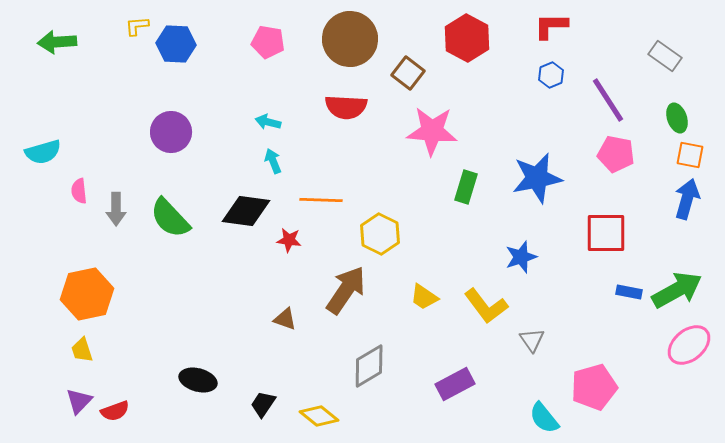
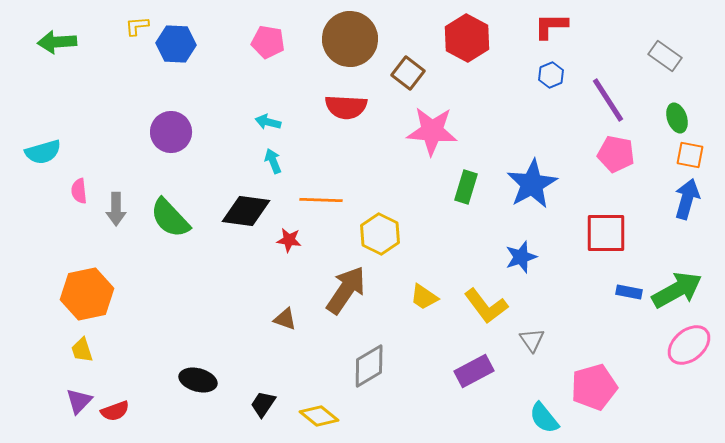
blue star at (537, 178): moved 5 px left, 6 px down; rotated 18 degrees counterclockwise
purple rectangle at (455, 384): moved 19 px right, 13 px up
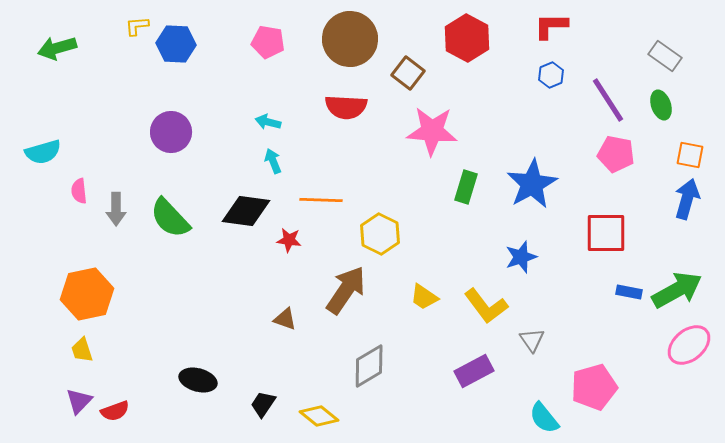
green arrow at (57, 42): moved 6 px down; rotated 12 degrees counterclockwise
green ellipse at (677, 118): moved 16 px left, 13 px up
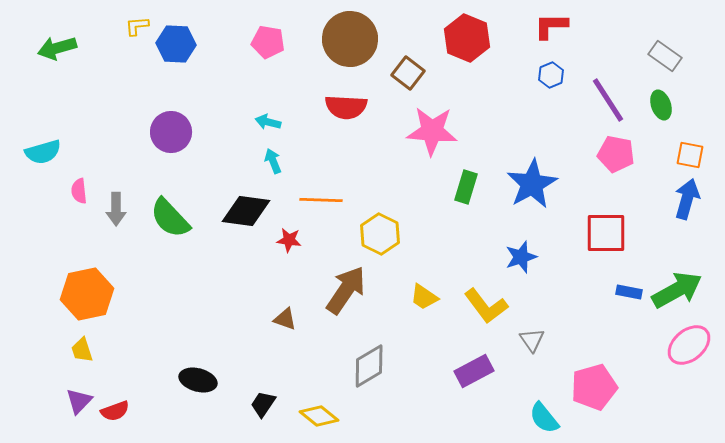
red hexagon at (467, 38): rotated 6 degrees counterclockwise
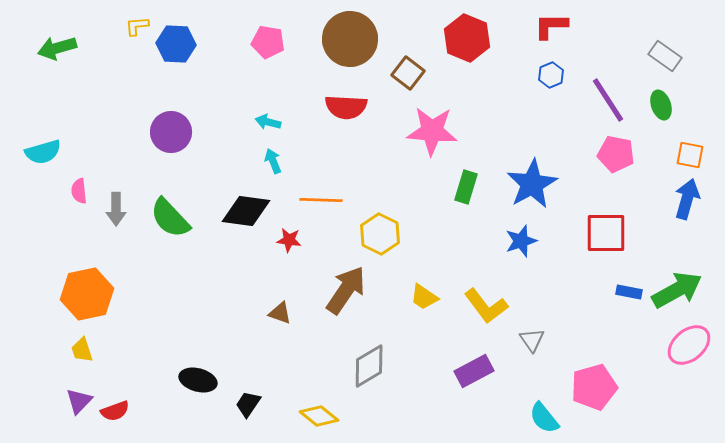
blue star at (521, 257): moved 16 px up
brown triangle at (285, 319): moved 5 px left, 6 px up
black trapezoid at (263, 404): moved 15 px left
